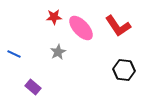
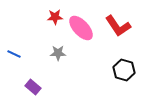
red star: moved 1 px right
gray star: moved 1 px down; rotated 28 degrees clockwise
black hexagon: rotated 10 degrees clockwise
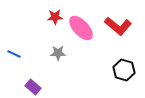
red L-shape: rotated 16 degrees counterclockwise
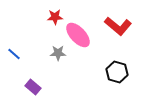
pink ellipse: moved 3 px left, 7 px down
blue line: rotated 16 degrees clockwise
black hexagon: moved 7 px left, 2 px down
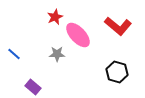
red star: rotated 21 degrees counterclockwise
gray star: moved 1 px left, 1 px down
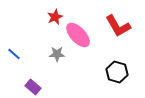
red L-shape: rotated 20 degrees clockwise
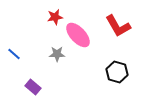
red star: rotated 14 degrees clockwise
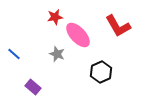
gray star: rotated 21 degrees clockwise
black hexagon: moved 16 px left; rotated 20 degrees clockwise
